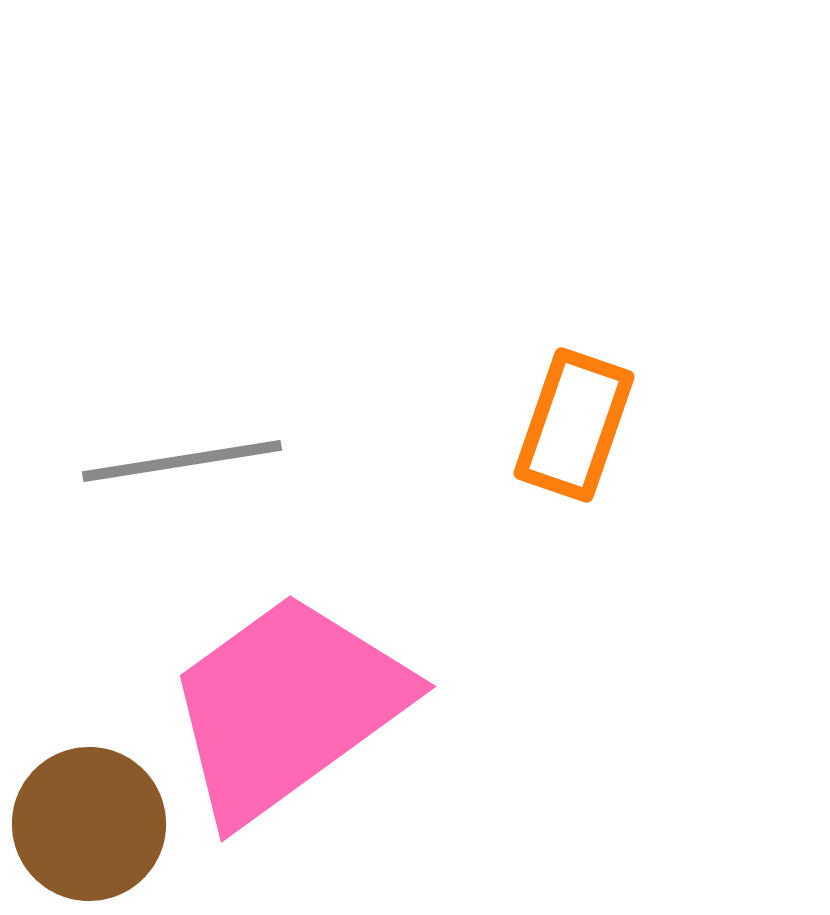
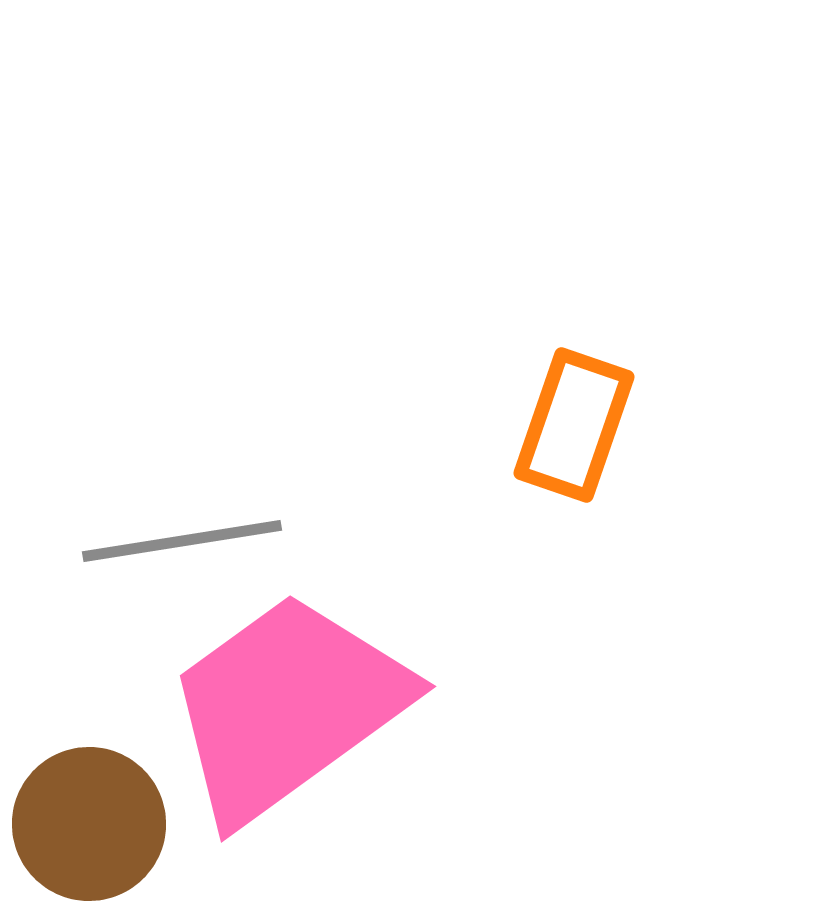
gray line: moved 80 px down
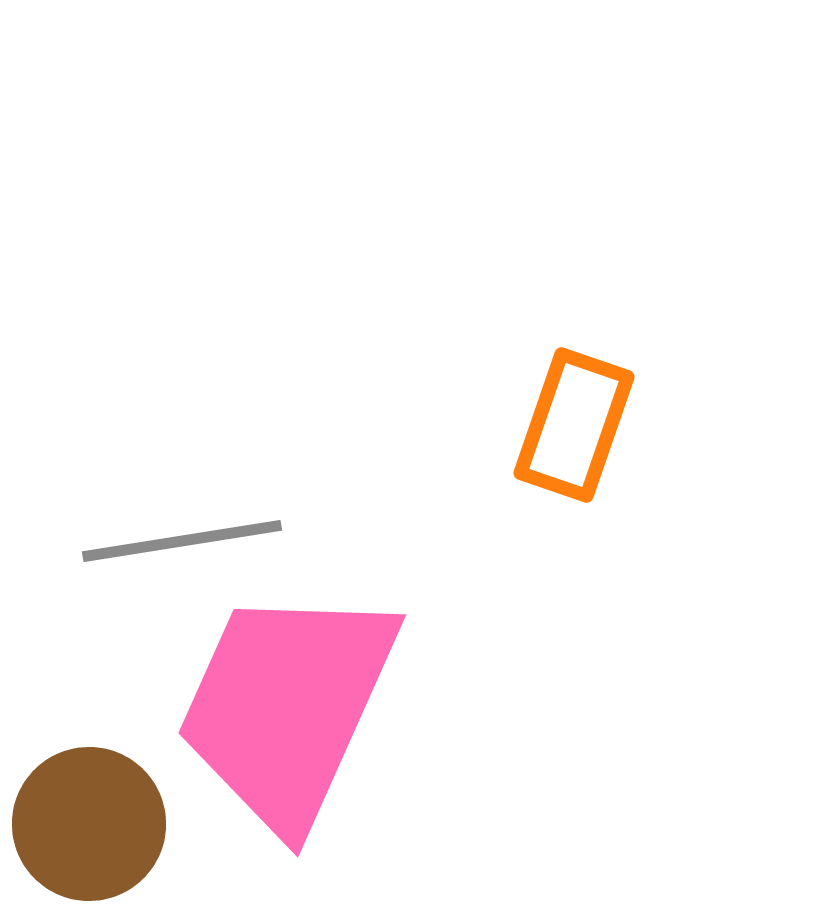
pink trapezoid: rotated 30 degrees counterclockwise
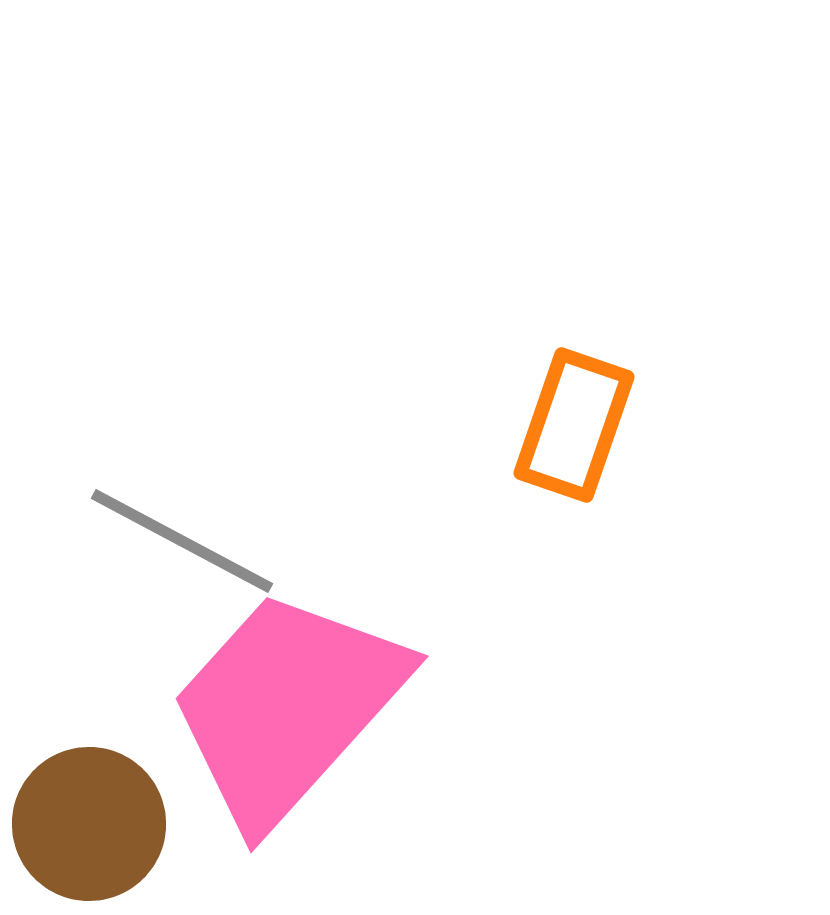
gray line: rotated 37 degrees clockwise
pink trapezoid: rotated 18 degrees clockwise
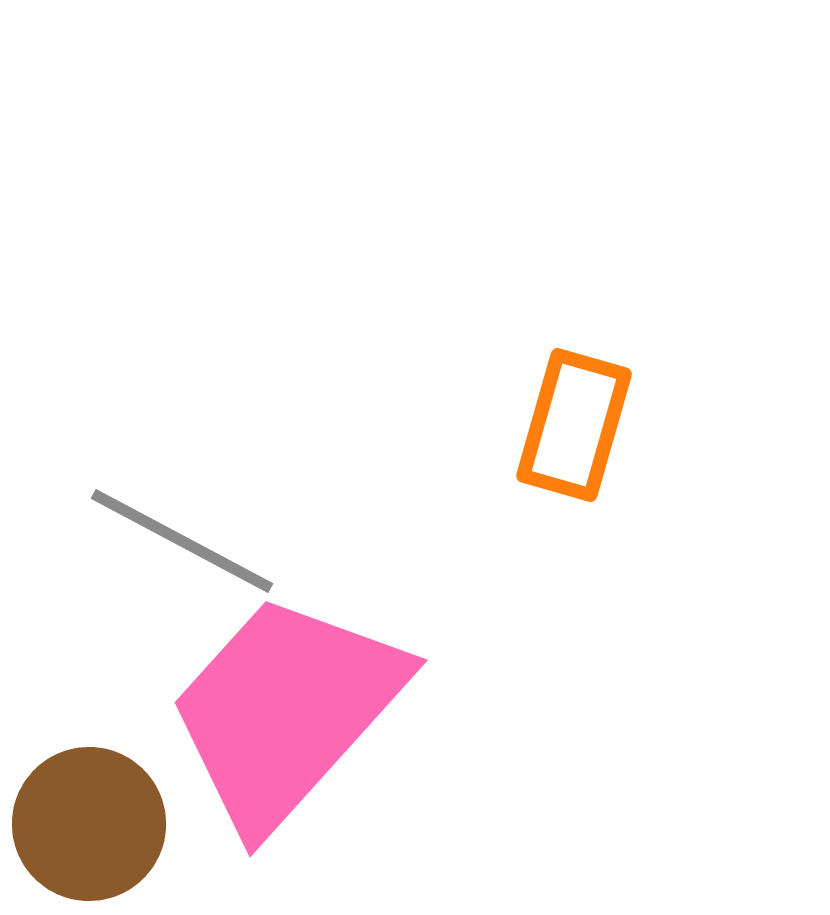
orange rectangle: rotated 3 degrees counterclockwise
pink trapezoid: moved 1 px left, 4 px down
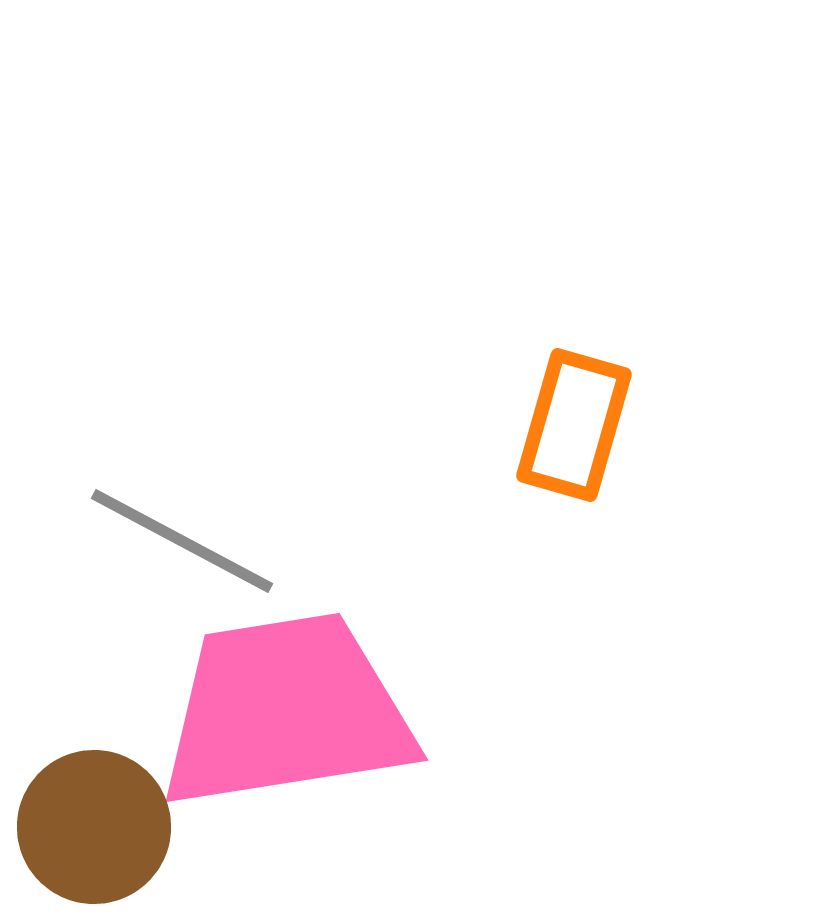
pink trapezoid: rotated 39 degrees clockwise
brown circle: moved 5 px right, 3 px down
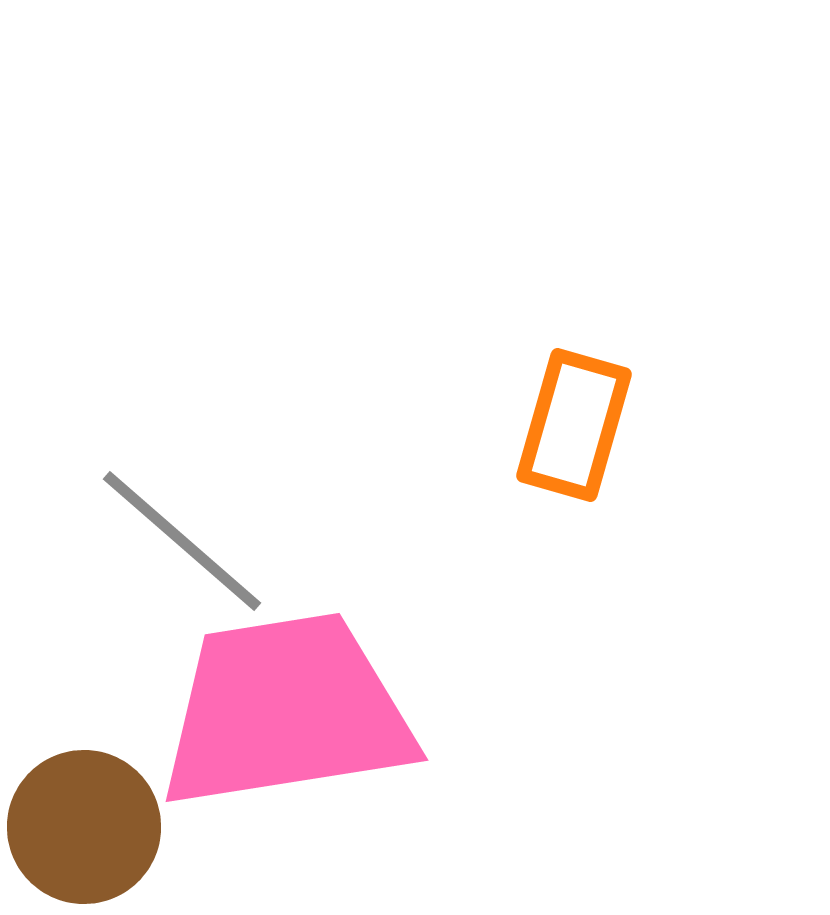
gray line: rotated 13 degrees clockwise
brown circle: moved 10 px left
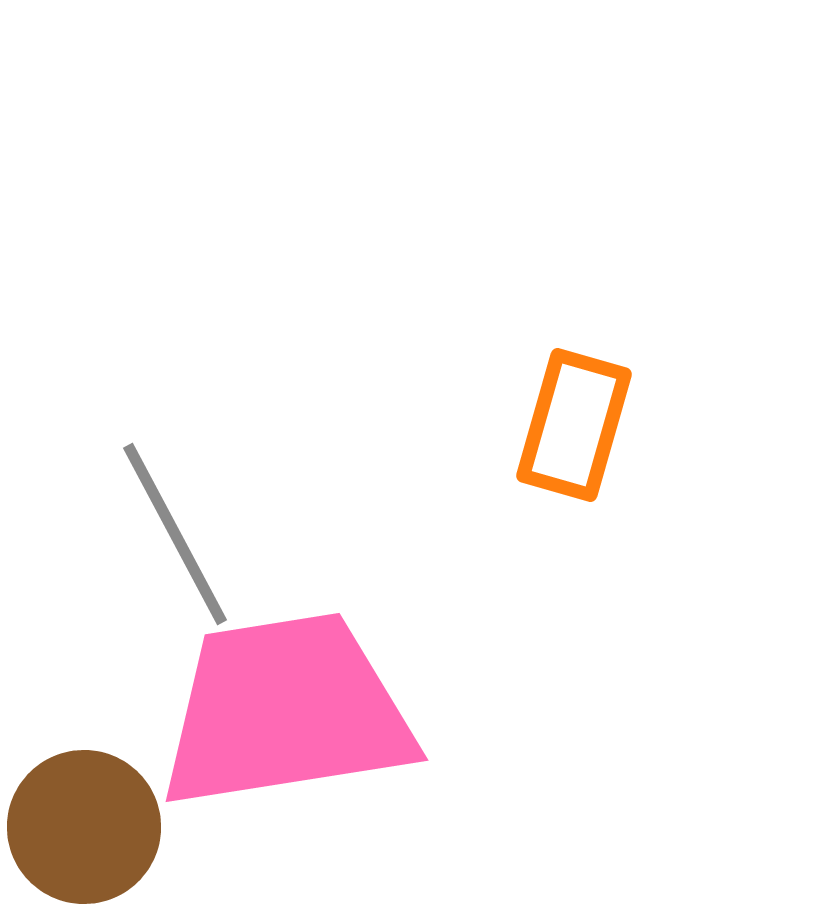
gray line: moved 7 px left, 7 px up; rotated 21 degrees clockwise
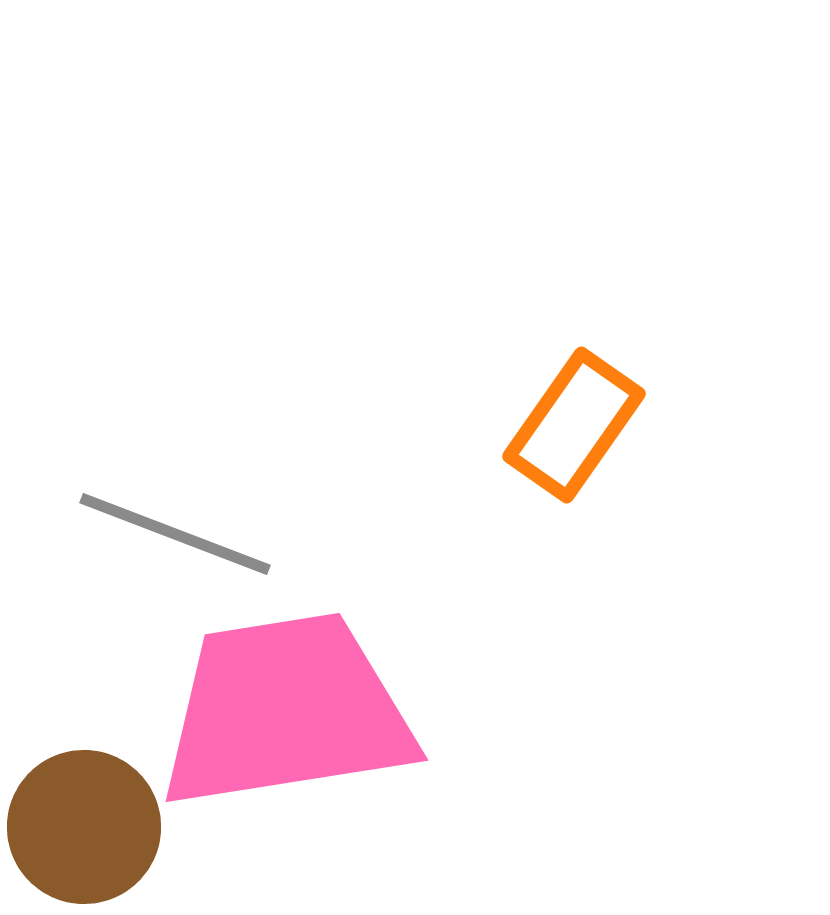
orange rectangle: rotated 19 degrees clockwise
gray line: rotated 41 degrees counterclockwise
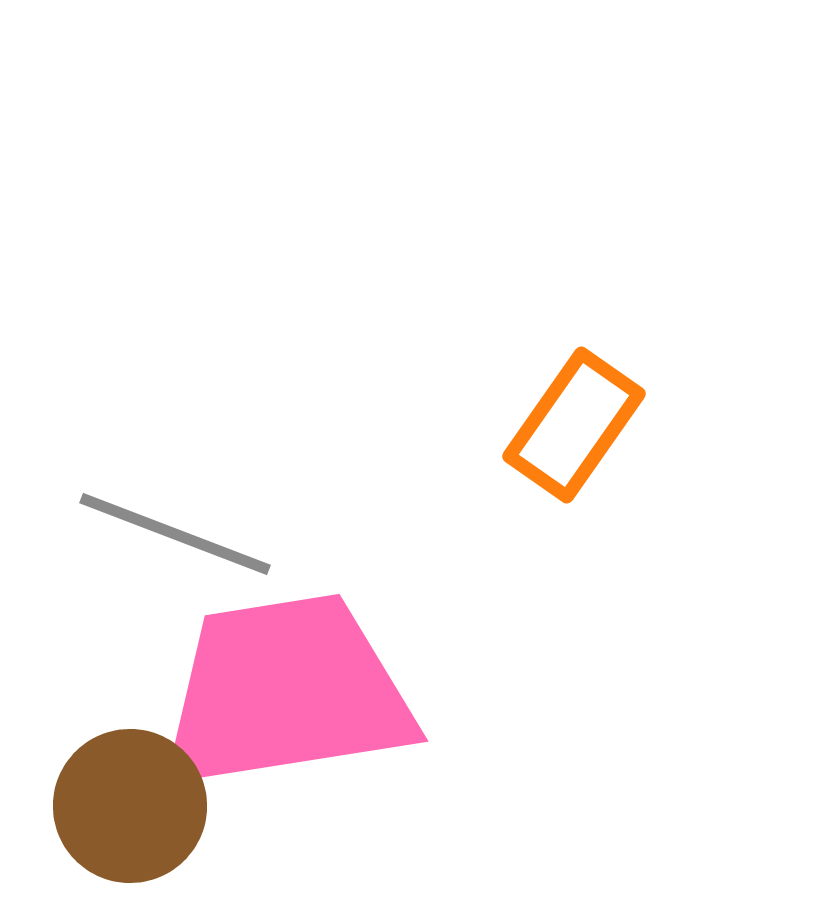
pink trapezoid: moved 19 px up
brown circle: moved 46 px right, 21 px up
